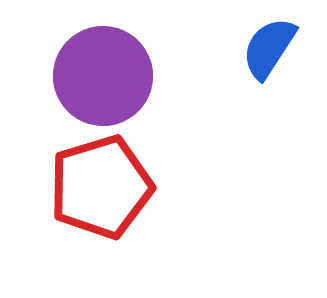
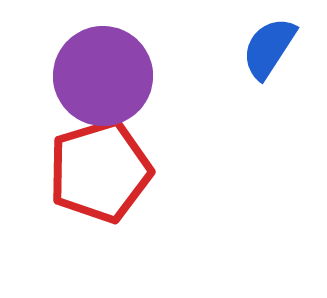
red pentagon: moved 1 px left, 16 px up
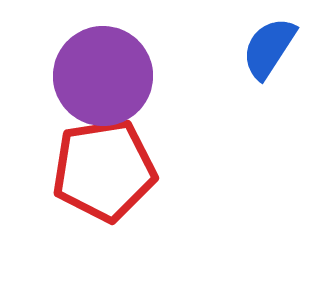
red pentagon: moved 4 px right, 1 px up; rotated 8 degrees clockwise
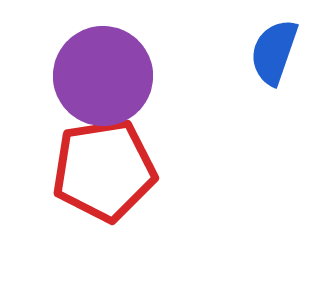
blue semicircle: moved 5 px right, 4 px down; rotated 14 degrees counterclockwise
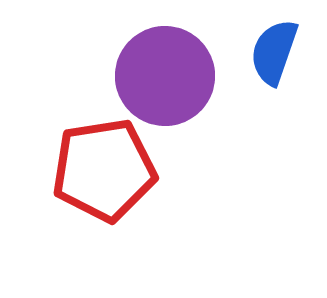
purple circle: moved 62 px right
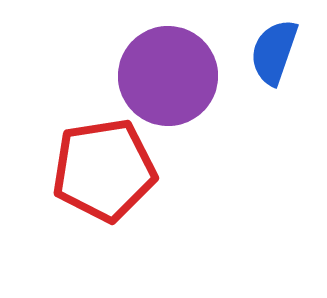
purple circle: moved 3 px right
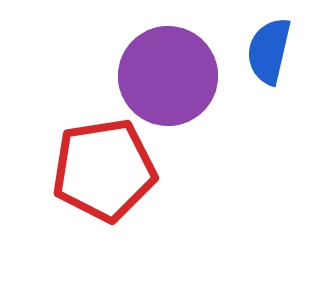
blue semicircle: moved 5 px left, 1 px up; rotated 6 degrees counterclockwise
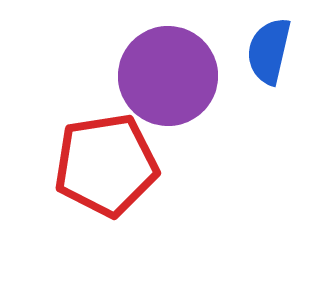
red pentagon: moved 2 px right, 5 px up
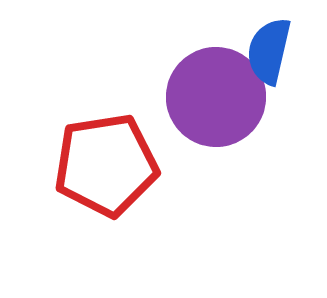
purple circle: moved 48 px right, 21 px down
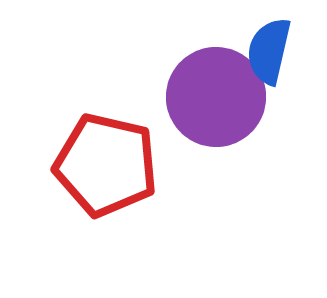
red pentagon: rotated 22 degrees clockwise
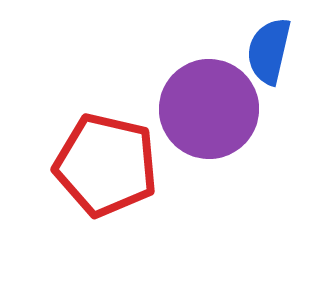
purple circle: moved 7 px left, 12 px down
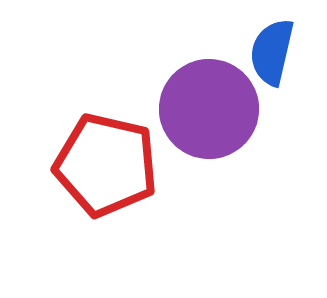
blue semicircle: moved 3 px right, 1 px down
